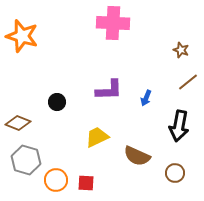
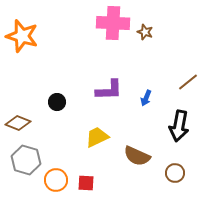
brown star: moved 36 px left, 18 px up
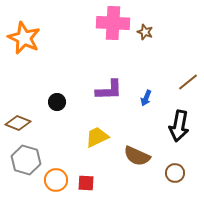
orange star: moved 2 px right, 2 px down; rotated 8 degrees clockwise
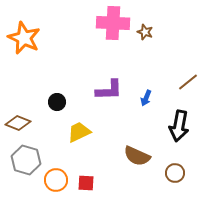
yellow trapezoid: moved 18 px left, 5 px up
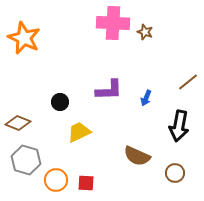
black circle: moved 3 px right
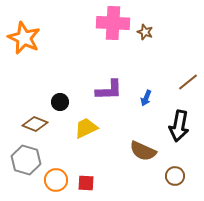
brown diamond: moved 17 px right, 1 px down
yellow trapezoid: moved 7 px right, 4 px up
brown semicircle: moved 6 px right, 5 px up
brown circle: moved 3 px down
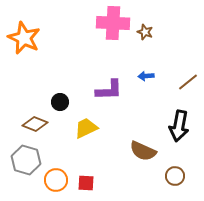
blue arrow: moved 22 px up; rotated 63 degrees clockwise
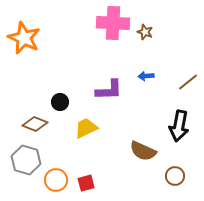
red square: rotated 18 degrees counterclockwise
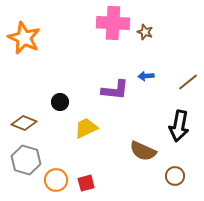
purple L-shape: moved 6 px right; rotated 8 degrees clockwise
brown diamond: moved 11 px left, 1 px up
